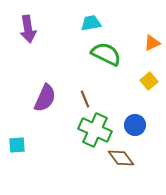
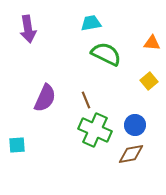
orange triangle: rotated 30 degrees clockwise
brown line: moved 1 px right, 1 px down
brown diamond: moved 10 px right, 4 px up; rotated 64 degrees counterclockwise
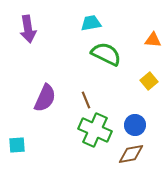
orange triangle: moved 1 px right, 3 px up
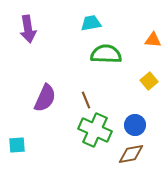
green semicircle: rotated 24 degrees counterclockwise
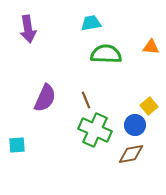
orange triangle: moved 2 px left, 7 px down
yellow square: moved 25 px down
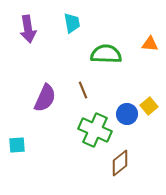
cyan trapezoid: moved 19 px left; rotated 90 degrees clockwise
orange triangle: moved 1 px left, 3 px up
brown line: moved 3 px left, 10 px up
blue circle: moved 8 px left, 11 px up
brown diamond: moved 11 px left, 9 px down; rotated 28 degrees counterclockwise
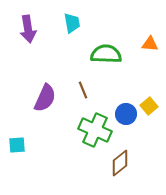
blue circle: moved 1 px left
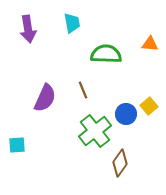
green cross: moved 1 px down; rotated 28 degrees clockwise
brown diamond: rotated 16 degrees counterclockwise
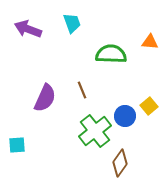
cyan trapezoid: rotated 10 degrees counterclockwise
purple arrow: rotated 120 degrees clockwise
orange triangle: moved 2 px up
green semicircle: moved 5 px right
brown line: moved 1 px left
blue circle: moved 1 px left, 2 px down
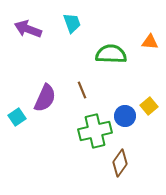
green cross: rotated 24 degrees clockwise
cyan square: moved 28 px up; rotated 30 degrees counterclockwise
